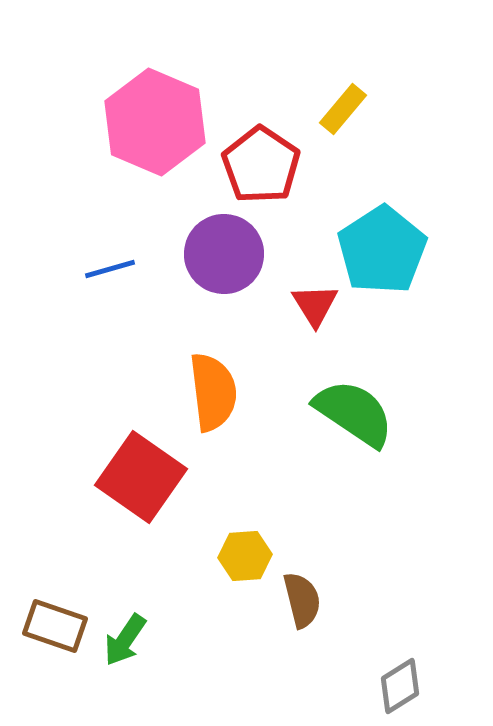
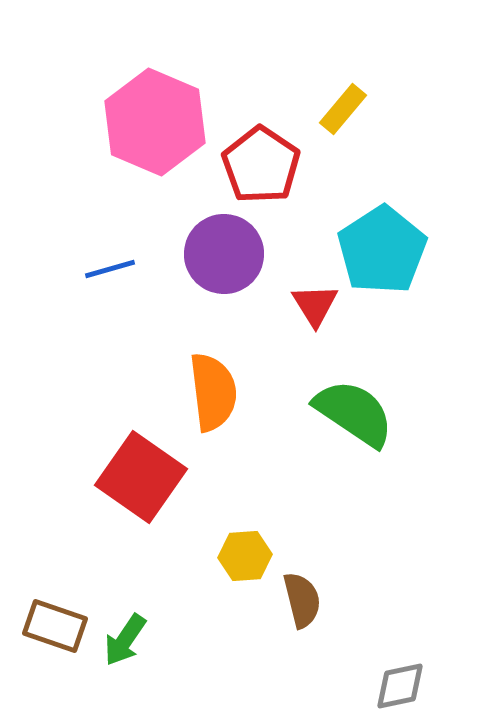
gray diamond: rotated 20 degrees clockwise
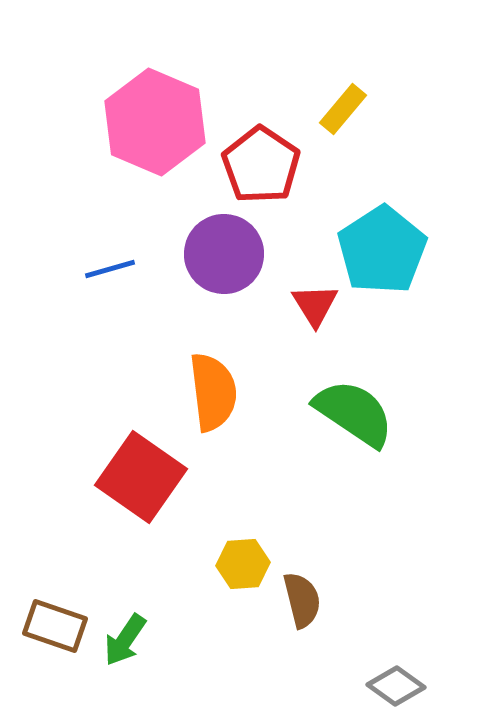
yellow hexagon: moved 2 px left, 8 px down
gray diamond: moved 4 px left; rotated 48 degrees clockwise
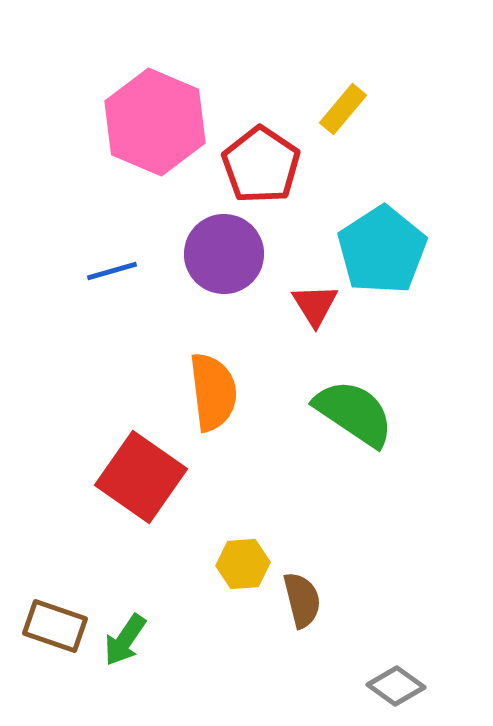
blue line: moved 2 px right, 2 px down
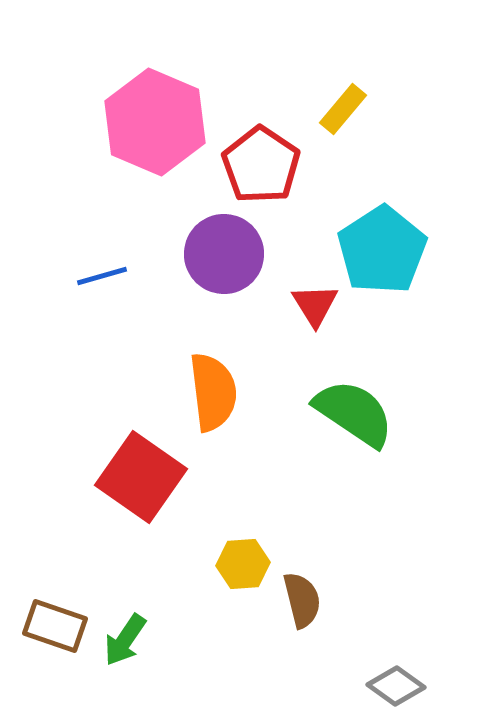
blue line: moved 10 px left, 5 px down
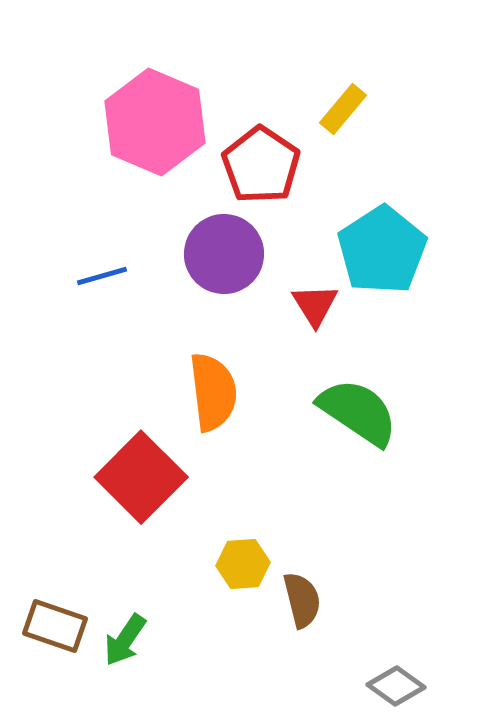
green semicircle: moved 4 px right, 1 px up
red square: rotated 10 degrees clockwise
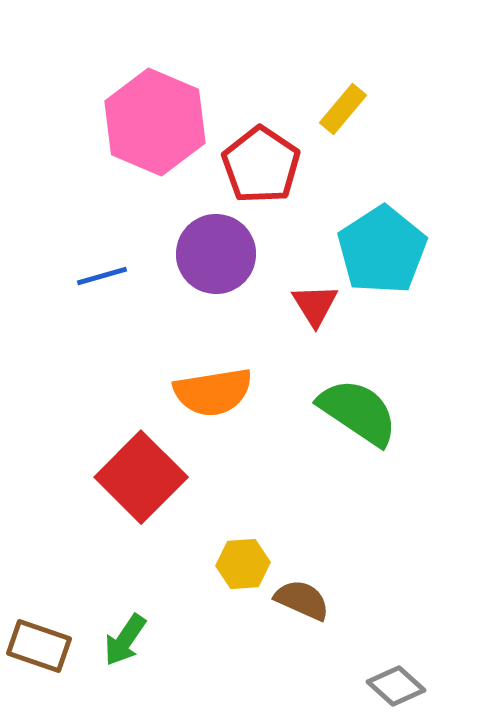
purple circle: moved 8 px left
orange semicircle: rotated 88 degrees clockwise
brown semicircle: rotated 52 degrees counterclockwise
brown rectangle: moved 16 px left, 20 px down
gray diamond: rotated 6 degrees clockwise
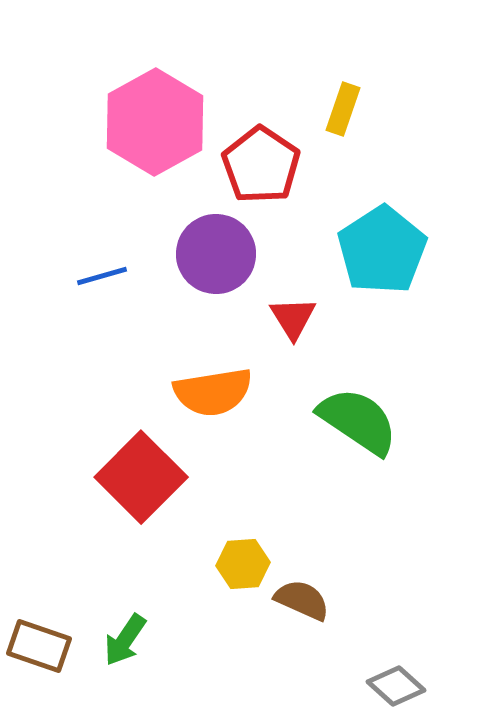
yellow rectangle: rotated 21 degrees counterclockwise
pink hexagon: rotated 8 degrees clockwise
red triangle: moved 22 px left, 13 px down
green semicircle: moved 9 px down
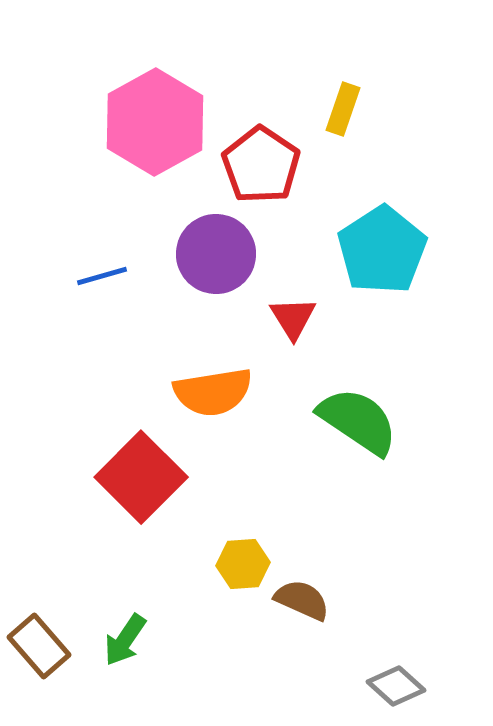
brown rectangle: rotated 30 degrees clockwise
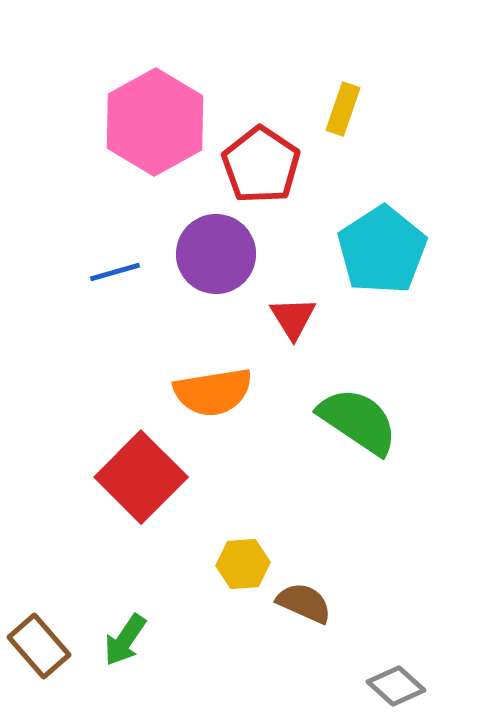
blue line: moved 13 px right, 4 px up
brown semicircle: moved 2 px right, 3 px down
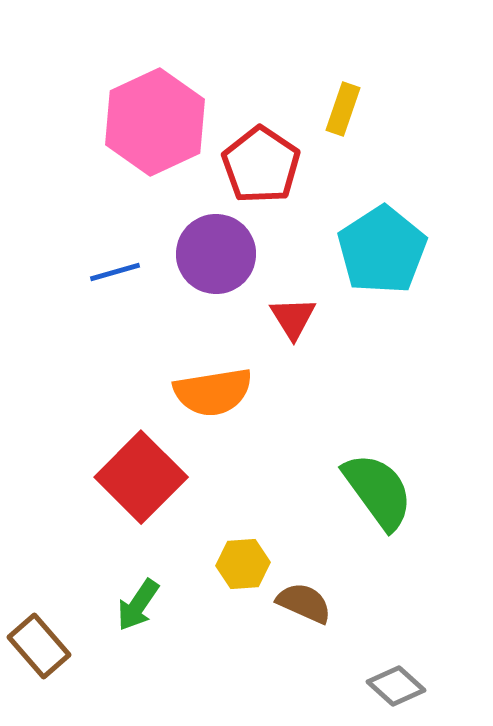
pink hexagon: rotated 4 degrees clockwise
green semicircle: moved 20 px right, 70 px down; rotated 20 degrees clockwise
green arrow: moved 13 px right, 35 px up
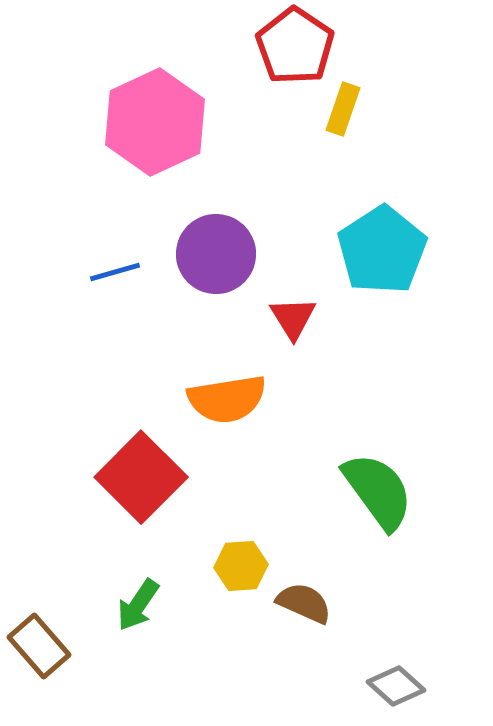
red pentagon: moved 34 px right, 119 px up
orange semicircle: moved 14 px right, 7 px down
yellow hexagon: moved 2 px left, 2 px down
